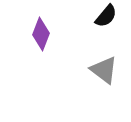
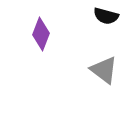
black semicircle: rotated 65 degrees clockwise
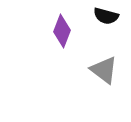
purple diamond: moved 21 px right, 3 px up
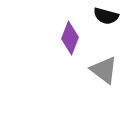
purple diamond: moved 8 px right, 7 px down
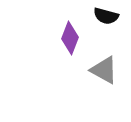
gray triangle: rotated 8 degrees counterclockwise
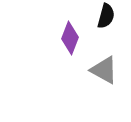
black semicircle: rotated 90 degrees counterclockwise
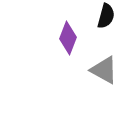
purple diamond: moved 2 px left
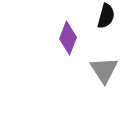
gray triangle: rotated 28 degrees clockwise
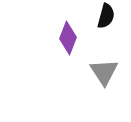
gray triangle: moved 2 px down
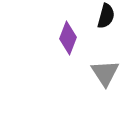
gray triangle: moved 1 px right, 1 px down
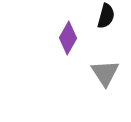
purple diamond: rotated 8 degrees clockwise
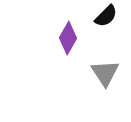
black semicircle: rotated 30 degrees clockwise
